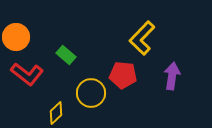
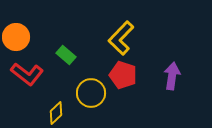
yellow L-shape: moved 21 px left
red pentagon: rotated 12 degrees clockwise
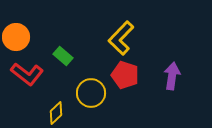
green rectangle: moved 3 px left, 1 px down
red pentagon: moved 2 px right
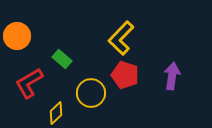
orange circle: moved 1 px right, 1 px up
green rectangle: moved 1 px left, 3 px down
red L-shape: moved 2 px right, 9 px down; rotated 112 degrees clockwise
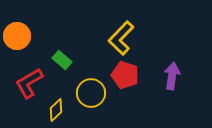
green rectangle: moved 1 px down
yellow diamond: moved 3 px up
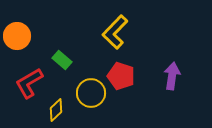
yellow L-shape: moved 6 px left, 6 px up
red pentagon: moved 4 px left, 1 px down
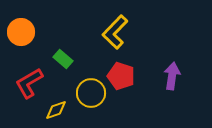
orange circle: moved 4 px right, 4 px up
green rectangle: moved 1 px right, 1 px up
yellow diamond: rotated 25 degrees clockwise
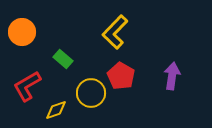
orange circle: moved 1 px right
red pentagon: rotated 12 degrees clockwise
red L-shape: moved 2 px left, 3 px down
